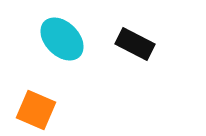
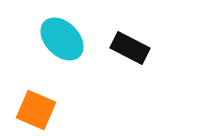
black rectangle: moved 5 px left, 4 px down
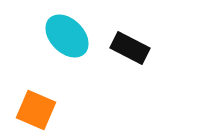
cyan ellipse: moved 5 px right, 3 px up
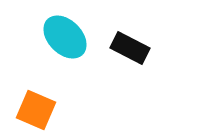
cyan ellipse: moved 2 px left, 1 px down
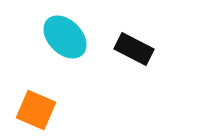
black rectangle: moved 4 px right, 1 px down
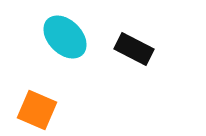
orange square: moved 1 px right
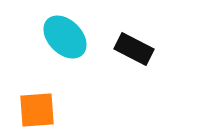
orange square: rotated 27 degrees counterclockwise
